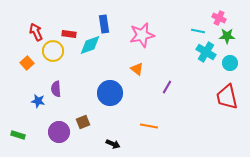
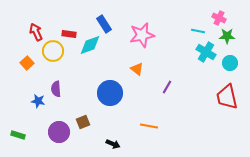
blue rectangle: rotated 24 degrees counterclockwise
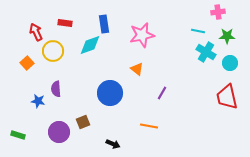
pink cross: moved 1 px left, 6 px up; rotated 32 degrees counterclockwise
blue rectangle: rotated 24 degrees clockwise
red rectangle: moved 4 px left, 11 px up
purple line: moved 5 px left, 6 px down
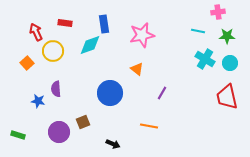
cyan cross: moved 1 px left, 7 px down
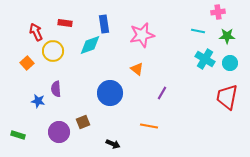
red trapezoid: rotated 24 degrees clockwise
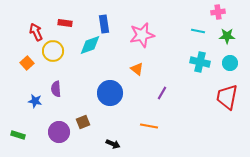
cyan cross: moved 5 px left, 3 px down; rotated 18 degrees counterclockwise
blue star: moved 3 px left
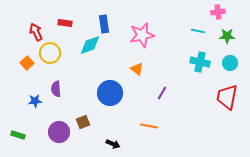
yellow circle: moved 3 px left, 2 px down
blue star: rotated 16 degrees counterclockwise
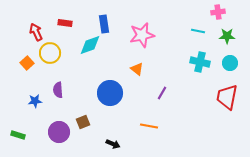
purple semicircle: moved 2 px right, 1 px down
